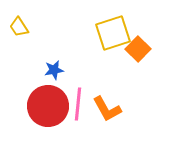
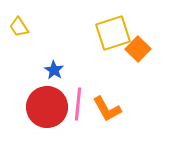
blue star: rotated 30 degrees counterclockwise
red circle: moved 1 px left, 1 px down
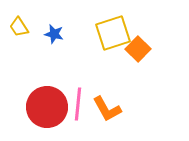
blue star: moved 36 px up; rotated 18 degrees counterclockwise
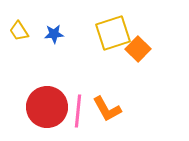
yellow trapezoid: moved 4 px down
blue star: rotated 18 degrees counterclockwise
pink line: moved 7 px down
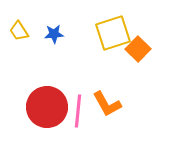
orange L-shape: moved 5 px up
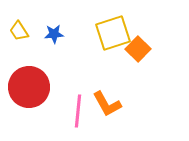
red circle: moved 18 px left, 20 px up
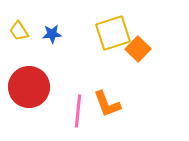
blue star: moved 2 px left
orange L-shape: rotated 8 degrees clockwise
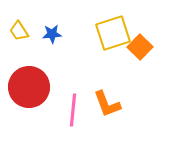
orange square: moved 2 px right, 2 px up
pink line: moved 5 px left, 1 px up
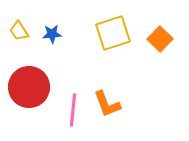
orange square: moved 20 px right, 8 px up
